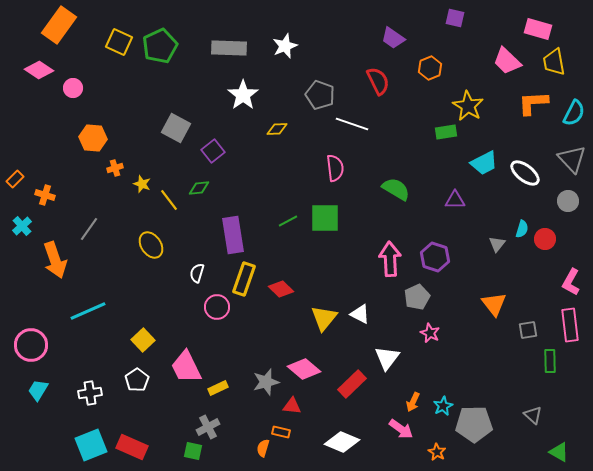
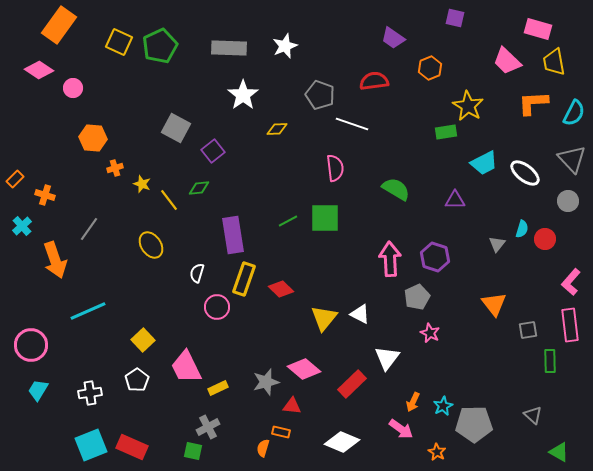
red semicircle at (378, 81): moved 4 px left; rotated 72 degrees counterclockwise
pink L-shape at (571, 282): rotated 12 degrees clockwise
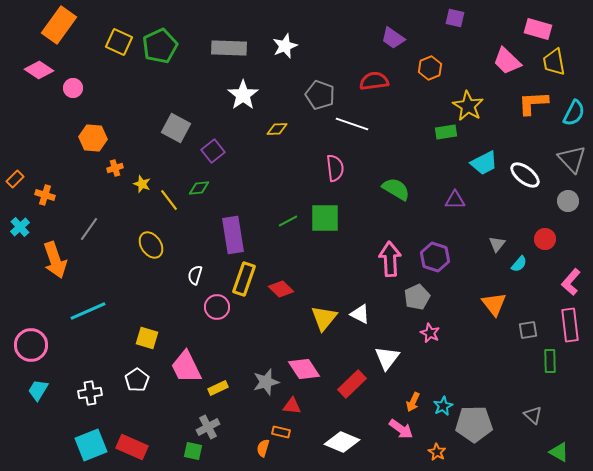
white ellipse at (525, 173): moved 2 px down
cyan cross at (22, 226): moved 2 px left, 1 px down
cyan semicircle at (522, 229): moved 3 px left, 35 px down; rotated 24 degrees clockwise
white semicircle at (197, 273): moved 2 px left, 2 px down
yellow square at (143, 340): moved 4 px right, 2 px up; rotated 30 degrees counterclockwise
pink diamond at (304, 369): rotated 16 degrees clockwise
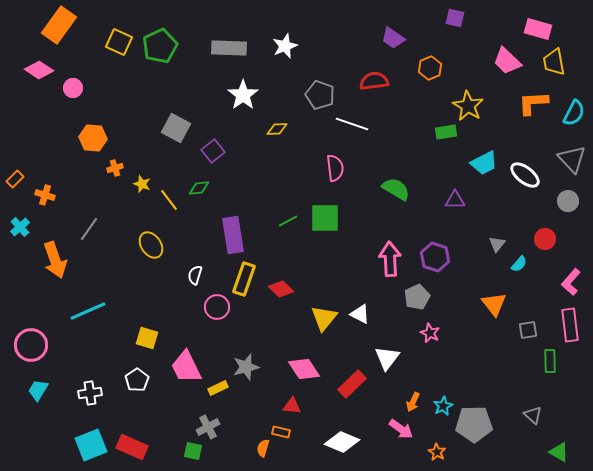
gray star at (266, 382): moved 20 px left, 15 px up
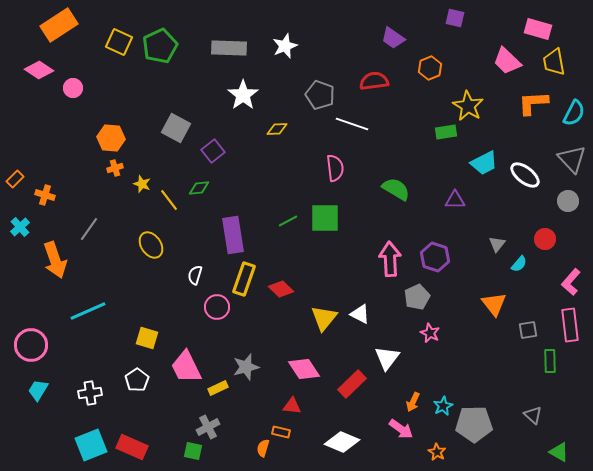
orange rectangle at (59, 25): rotated 21 degrees clockwise
orange hexagon at (93, 138): moved 18 px right
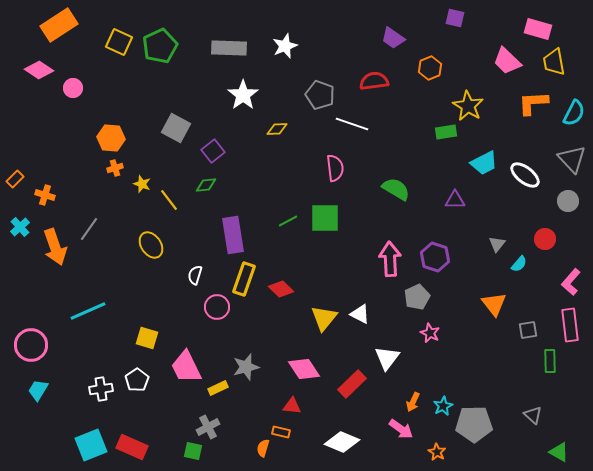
green diamond at (199, 188): moved 7 px right, 3 px up
orange arrow at (55, 260): moved 13 px up
white cross at (90, 393): moved 11 px right, 4 px up
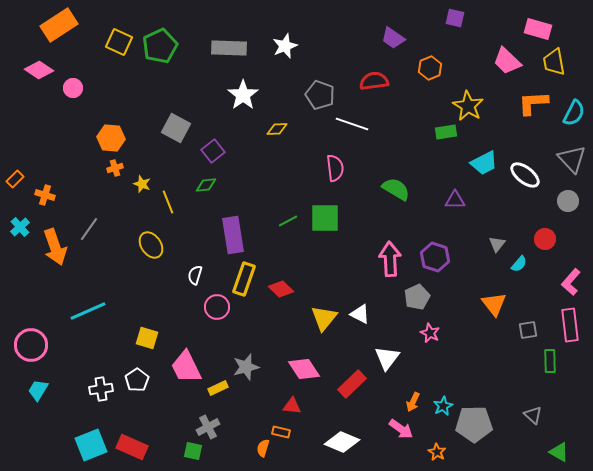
yellow line at (169, 200): moved 1 px left, 2 px down; rotated 15 degrees clockwise
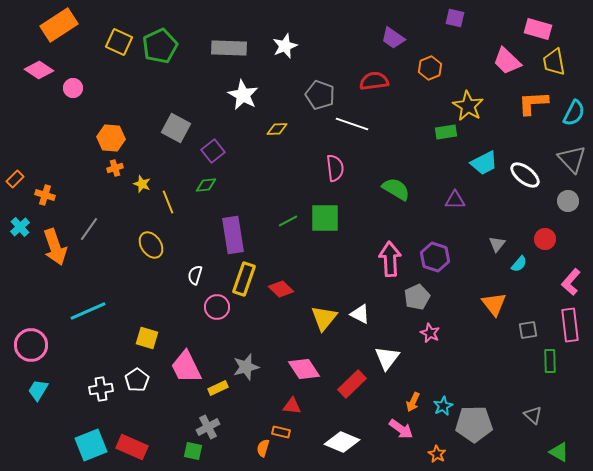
white star at (243, 95): rotated 8 degrees counterclockwise
orange star at (437, 452): moved 2 px down
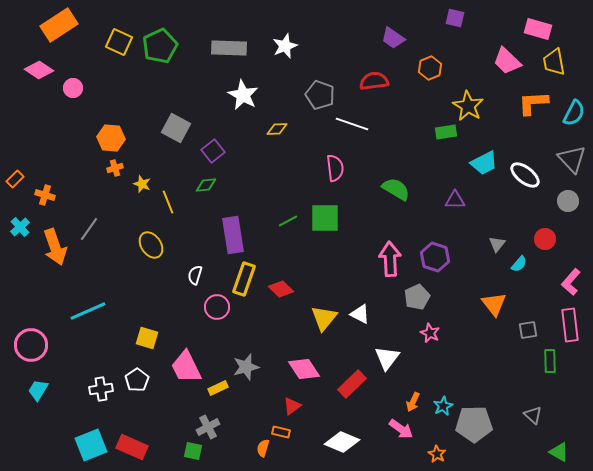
red triangle at (292, 406): rotated 42 degrees counterclockwise
